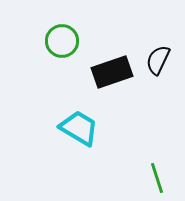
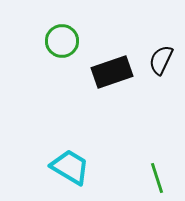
black semicircle: moved 3 px right
cyan trapezoid: moved 9 px left, 39 px down
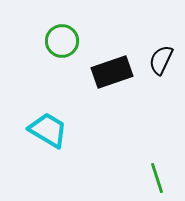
cyan trapezoid: moved 22 px left, 37 px up
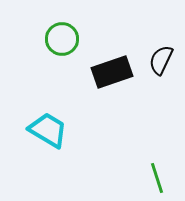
green circle: moved 2 px up
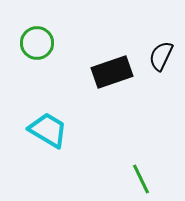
green circle: moved 25 px left, 4 px down
black semicircle: moved 4 px up
green line: moved 16 px left, 1 px down; rotated 8 degrees counterclockwise
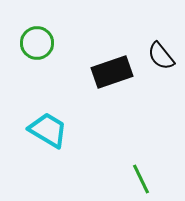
black semicircle: rotated 64 degrees counterclockwise
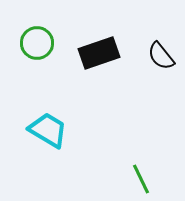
black rectangle: moved 13 px left, 19 px up
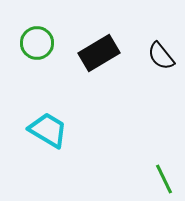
black rectangle: rotated 12 degrees counterclockwise
green line: moved 23 px right
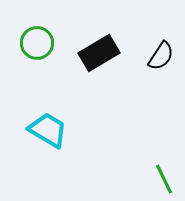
black semicircle: rotated 108 degrees counterclockwise
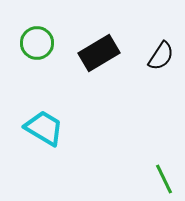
cyan trapezoid: moved 4 px left, 2 px up
